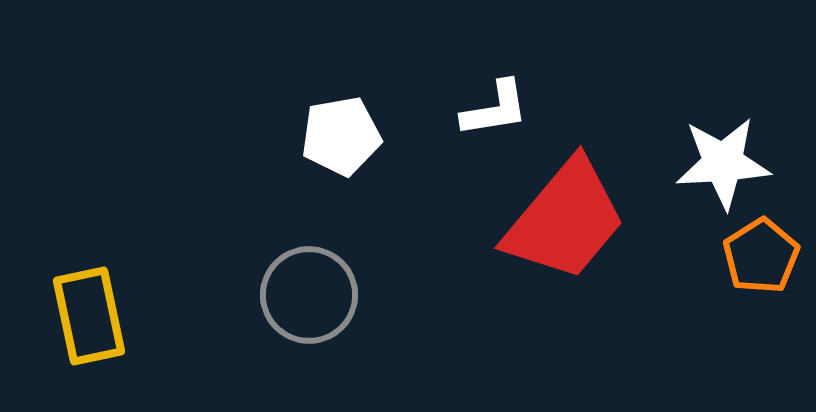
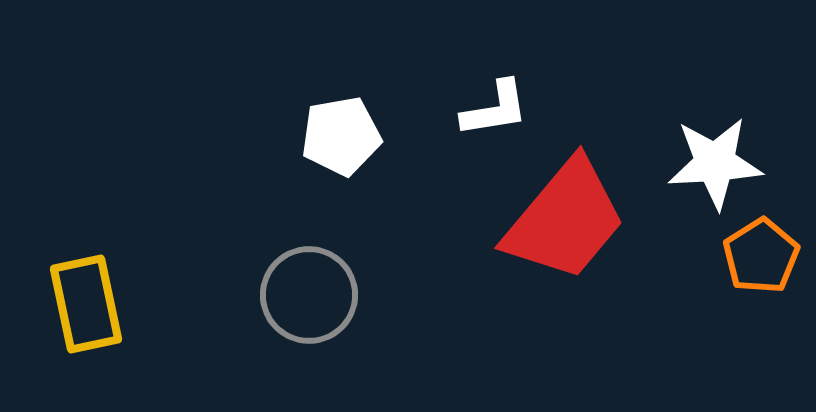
white star: moved 8 px left
yellow rectangle: moved 3 px left, 12 px up
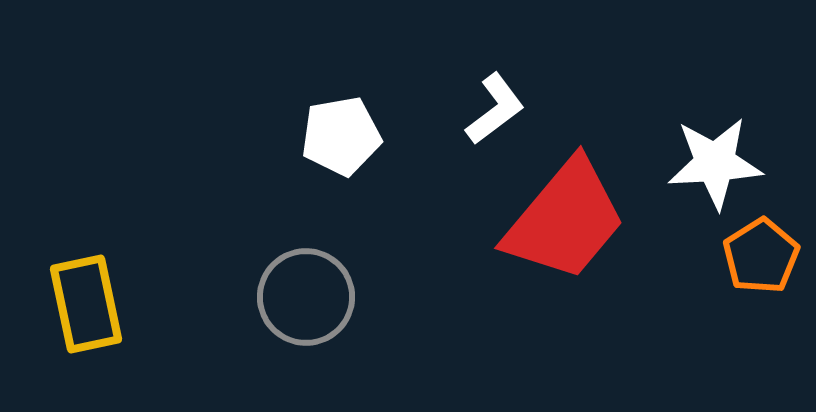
white L-shape: rotated 28 degrees counterclockwise
gray circle: moved 3 px left, 2 px down
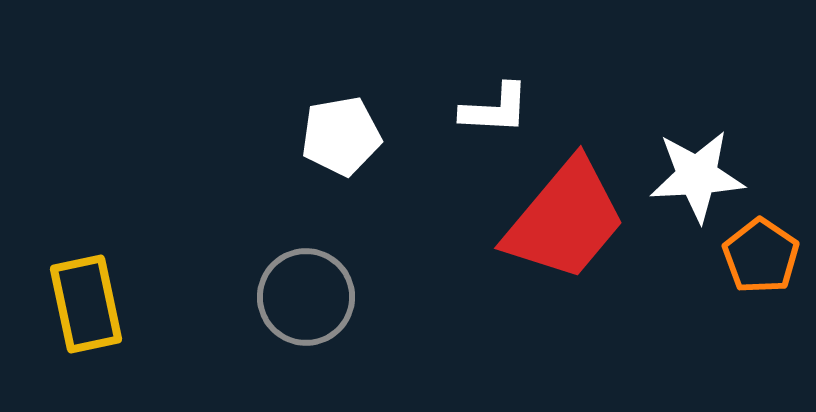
white L-shape: rotated 40 degrees clockwise
white star: moved 18 px left, 13 px down
orange pentagon: rotated 6 degrees counterclockwise
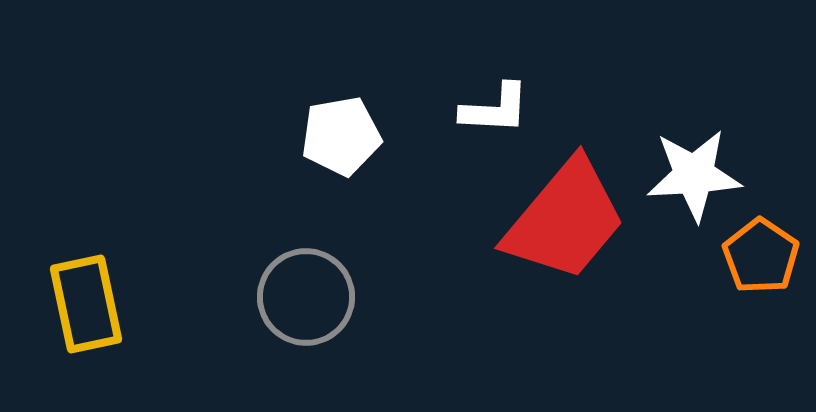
white star: moved 3 px left, 1 px up
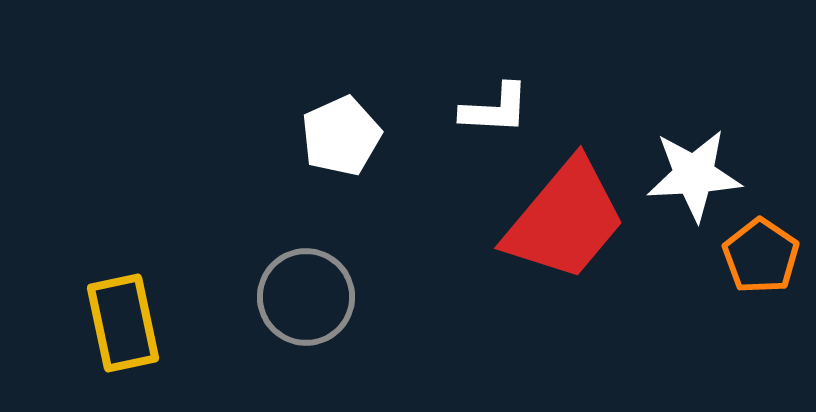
white pentagon: rotated 14 degrees counterclockwise
yellow rectangle: moved 37 px right, 19 px down
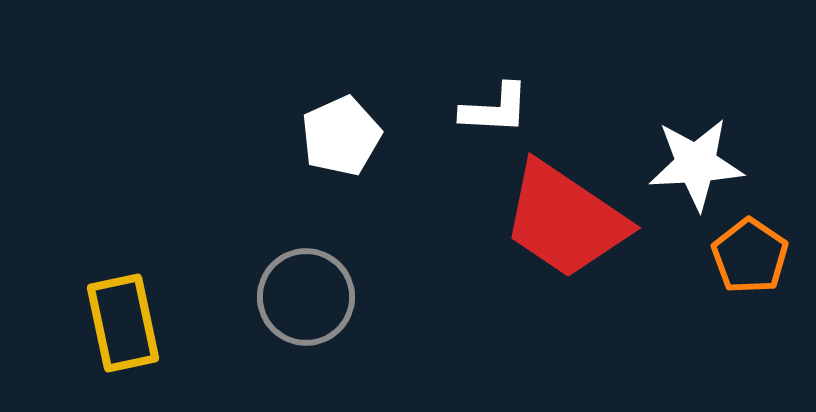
white star: moved 2 px right, 11 px up
red trapezoid: rotated 84 degrees clockwise
orange pentagon: moved 11 px left
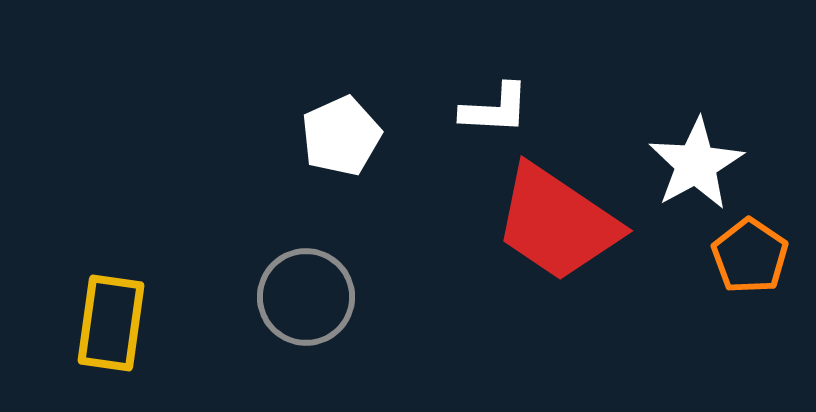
white star: rotated 26 degrees counterclockwise
red trapezoid: moved 8 px left, 3 px down
yellow rectangle: moved 12 px left; rotated 20 degrees clockwise
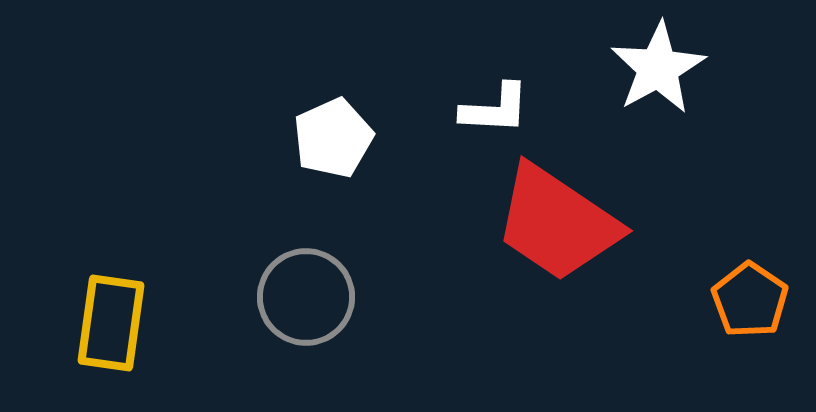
white pentagon: moved 8 px left, 2 px down
white star: moved 38 px left, 96 px up
orange pentagon: moved 44 px down
